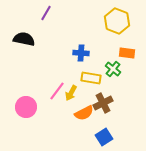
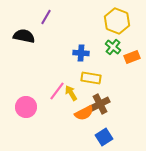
purple line: moved 4 px down
black semicircle: moved 3 px up
orange rectangle: moved 5 px right, 4 px down; rotated 28 degrees counterclockwise
green cross: moved 22 px up
yellow arrow: rotated 119 degrees clockwise
brown cross: moved 3 px left, 1 px down
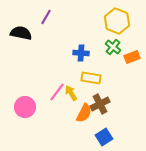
black semicircle: moved 3 px left, 3 px up
pink line: moved 1 px down
pink circle: moved 1 px left
orange semicircle: rotated 36 degrees counterclockwise
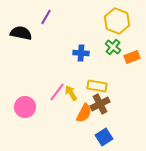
yellow rectangle: moved 6 px right, 8 px down
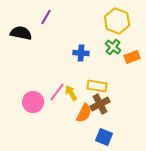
pink circle: moved 8 px right, 5 px up
blue square: rotated 36 degrees counterclockwise
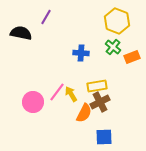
yellow rectangle: rotated 18 degrees counterclockwise
yellow arrow: moved 1 px down
brown cross: moved 2 px up
blue square: rotated 24 degrees counterclockwise
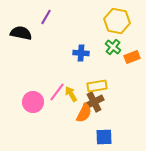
yellow hexagon: rotated 10 degrees counterclockwise
brown cross: moved 6 px left
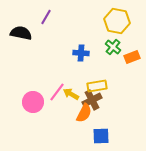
yellow arrow: rotated 28 degrees counterclockwise
brown cross: moved 2 px left, 2 px up
blue square: moved 3 px left, 1 px up
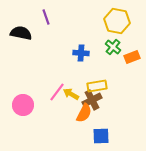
purple line: rotated 49 degrees counterclockwise
pink circle: moved 10 px left, 3 px down
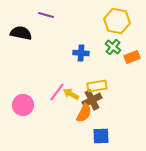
purple line: moved 2 px up; rotated 56 degrees counterclockwise
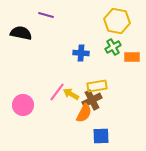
green cross: rotated 21 degrees clockwise
orange rectangle: rotated 21 degrees clockwise
